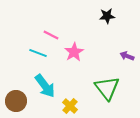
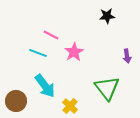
purple arrow: rotated 120 degrees counterclockwise
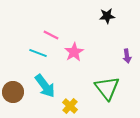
brown circle: moved 3 px left, 9 px up
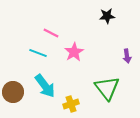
pink line: moved 2 px up
yellow cross: moved 1 px right, 2 px up; rotated 28 degrees clockwise
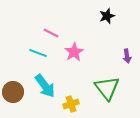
black star: rotated 14 degrees counterclockwise
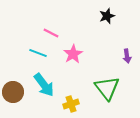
pink star: moved 1 px left, 2 px down
cyan arrow: moved 1 px left, 1 px up
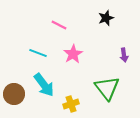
black star: moved 1 px left, 2 px down
pink line: moved 8 px right, 8 px up
purple arrow: moved 3 px left, 1 px up
brown circle: moved 1 px right, 2 px down
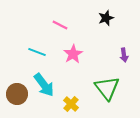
pink line: moved 1 px right
cyan line: moved 1 px left, 1 px up
brown circle: moved 3 px right
yellow cross: rotated 28 degrees counterclockwise
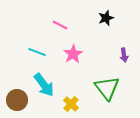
brown circle: moved 6 px down
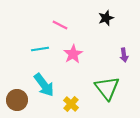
cyan line: moved 3 px right, 3 px up; rotated 30 degrees counterclockwise
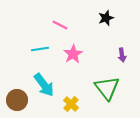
purple arrow: moved 2 px left
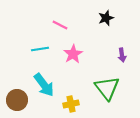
yellow cross: rotated 35 degrees clockwise
